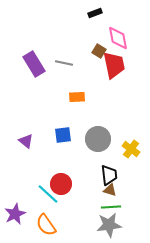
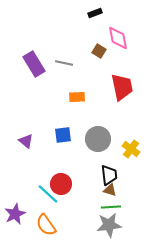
red trapezoid: moved 8 px right, 22 px down
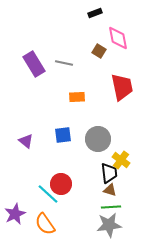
yellow cross: moved 10 px left, 11 px down
black trapezoid: moved 2 px up
orange semicircle: moved 1 px left, 1 px up
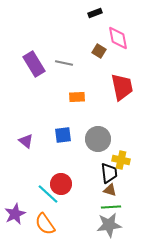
yellow cross: rotated 24 degrees counterclockwise
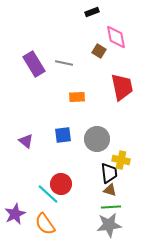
black rectangle: moved 3 px left, 1 px up
pink diamond: moved 2 px left, 1 px up
gray circle: moved 1 px left
